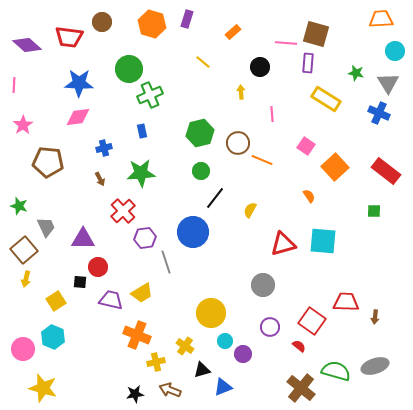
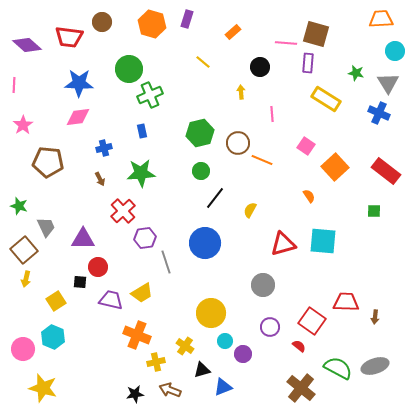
blue circle at (193, 232): moved 12 px right, 11 px down
green semicircle at (336, 371): moved 2 px right, 3 px up; rotated 12 degrees clockwise
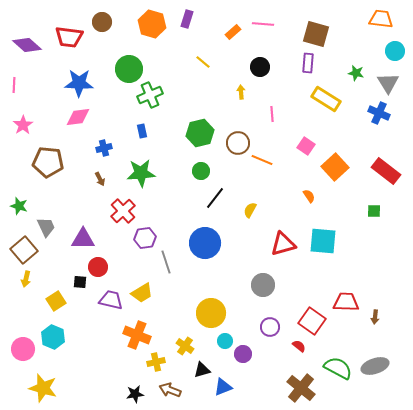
orange trapezoid at (381, 19): rotated 10 degrees clockwise
pink line at (286, 43): moved 23 px left, 19 px up
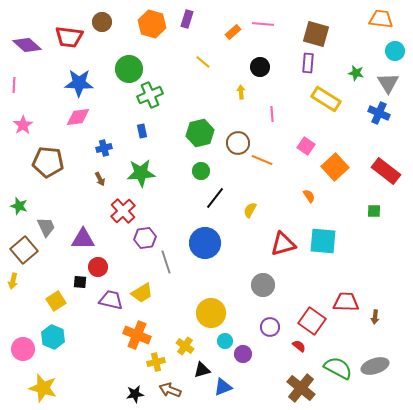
yellow arrow at (26, 279): moved 13 px left, 2 px down
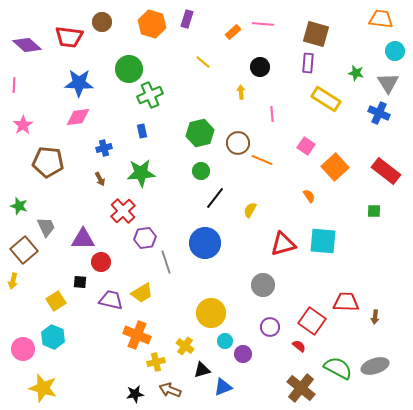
red circle at (98, 267): moved 3 px right, 5 px up
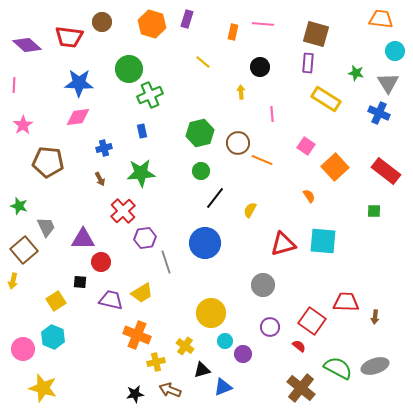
orange rectangle at (233, 32): rotated 35 degrees counterclockwise
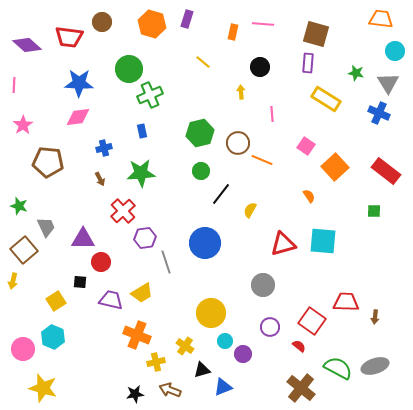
black line at (215, 198): moved 6 px right, 4 px up
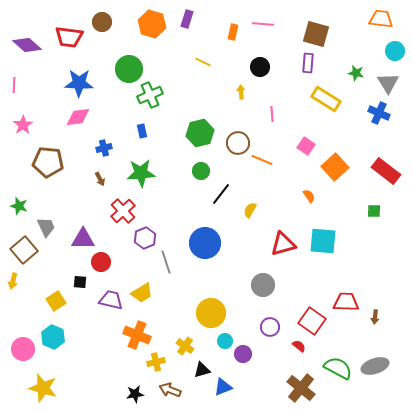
yellow line at (203, 62): rotated 14 degrees counterclockwise
purple hexagon at (145, 238): rotated 15 degrees counterclockwise
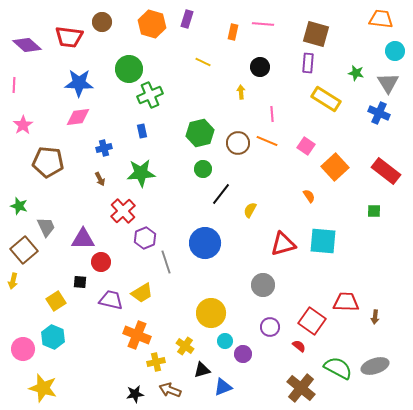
orange line at (262, 160): moved 5 px right, 19 px up
green circle at (201, 171): moved 2 px right, 2 px up
